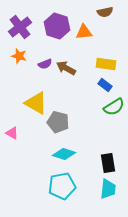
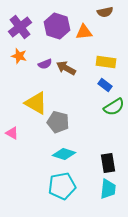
yellow rectangle: moved 2 px up
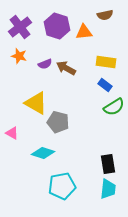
brown semicircle: moved 3 px down
cyan diamond: moved 21 px left, 1 px up
black rectangle: moved 1 px down
